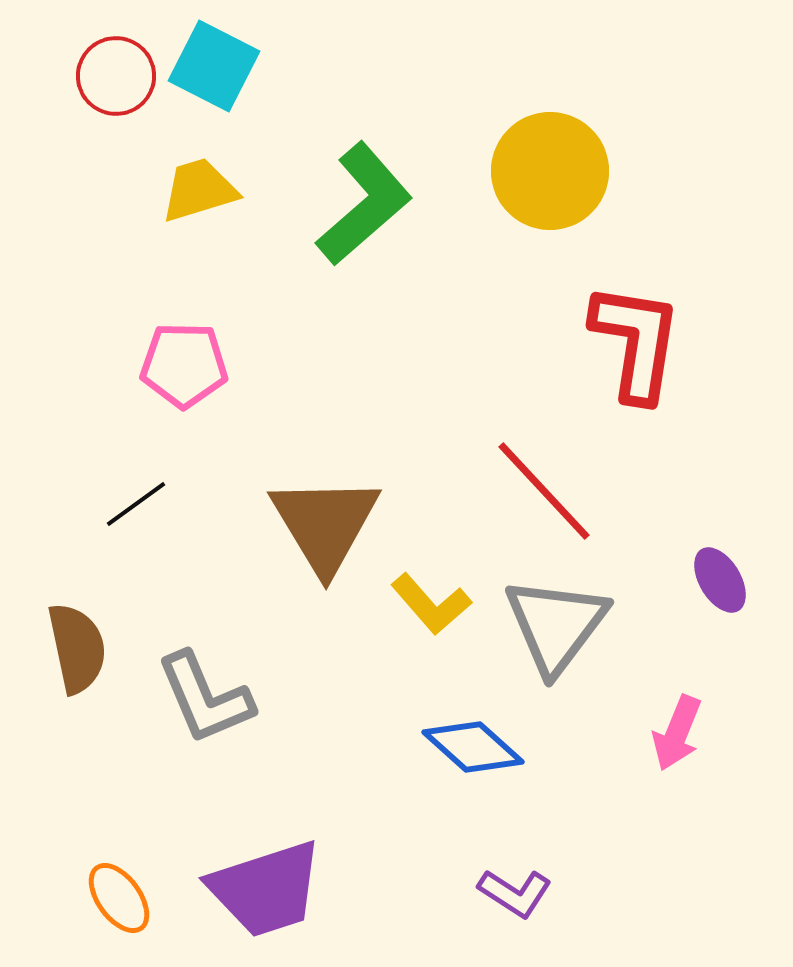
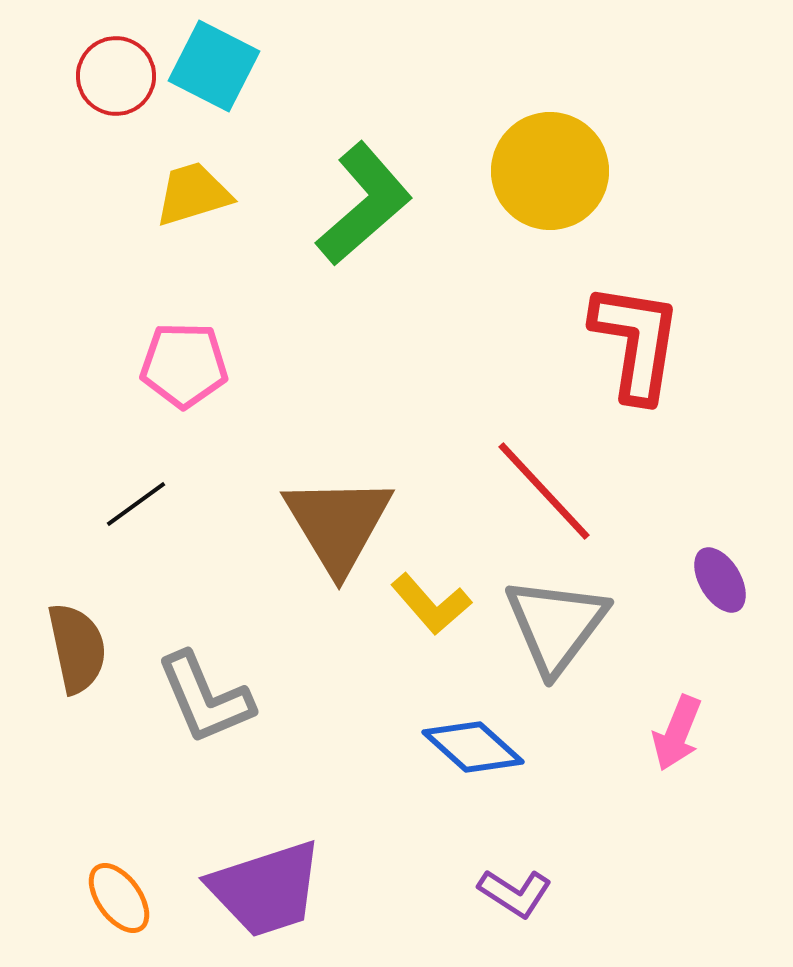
yellow trapezoid: moved 6 px left, 4 px down
brown triangle: moved 13 px right
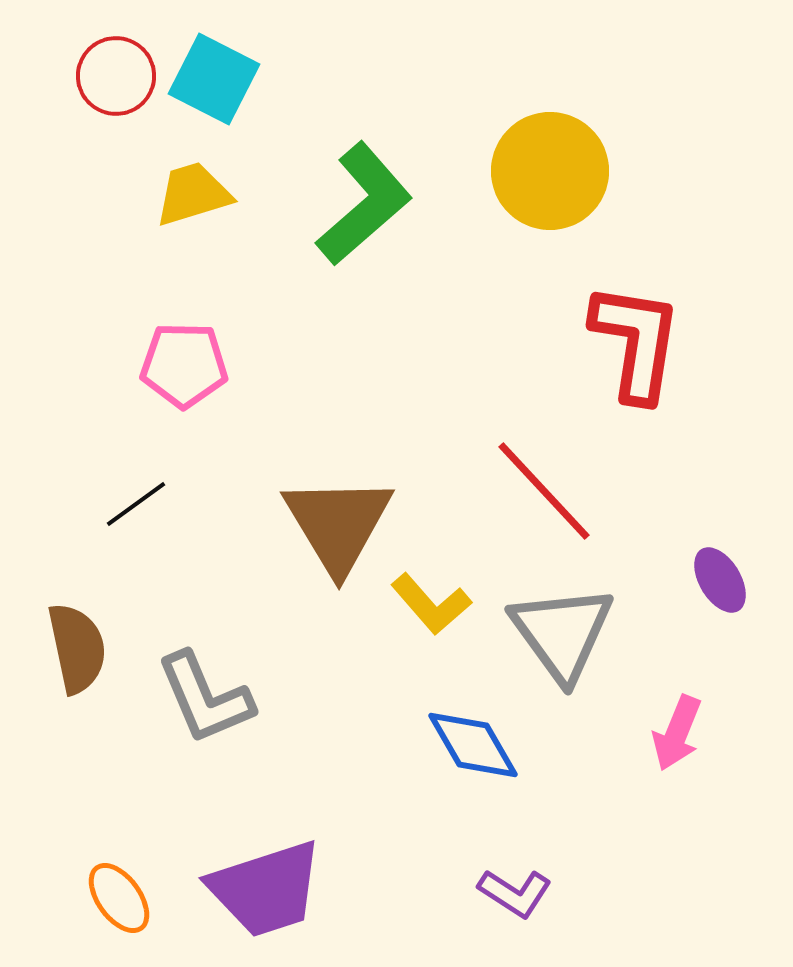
cyan square: moved 13 px down
gray triangle: moved 6 px right, 8 px down; rotated 13 degrees counterclockwise
blue diamond: moved 2 px up; rotated 18 degrees clockwise
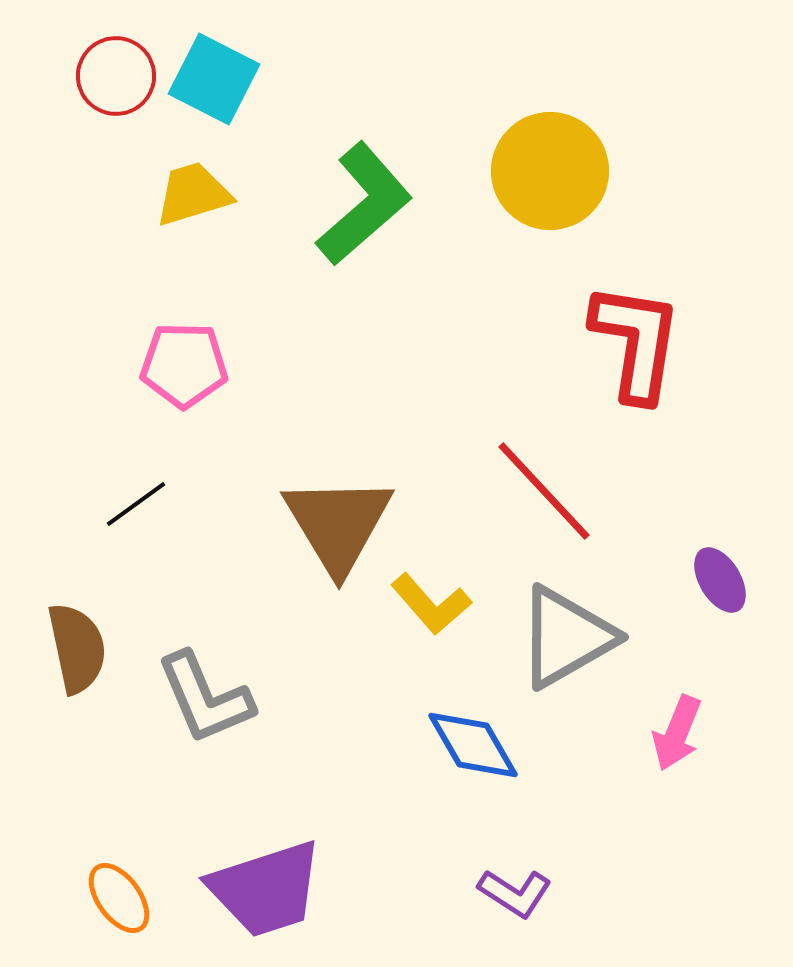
gray triangle: moved 4 px right, 4 px down; rotated 36 degrees clockwise
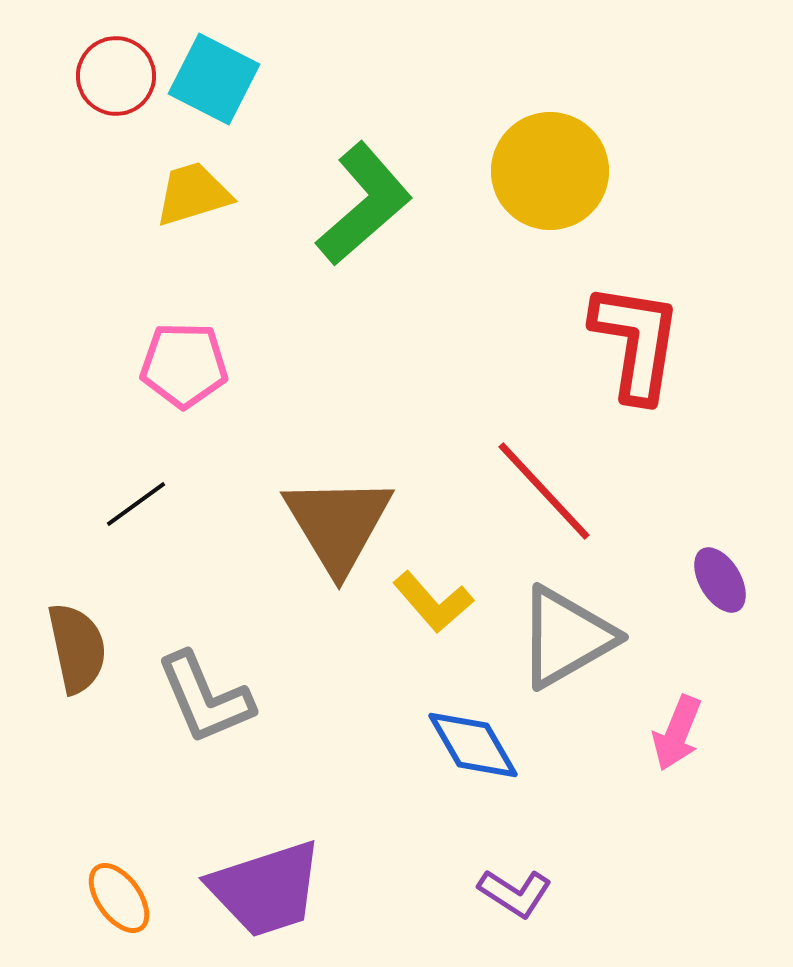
yellow L-shape: moved 2 px right, 2 px up
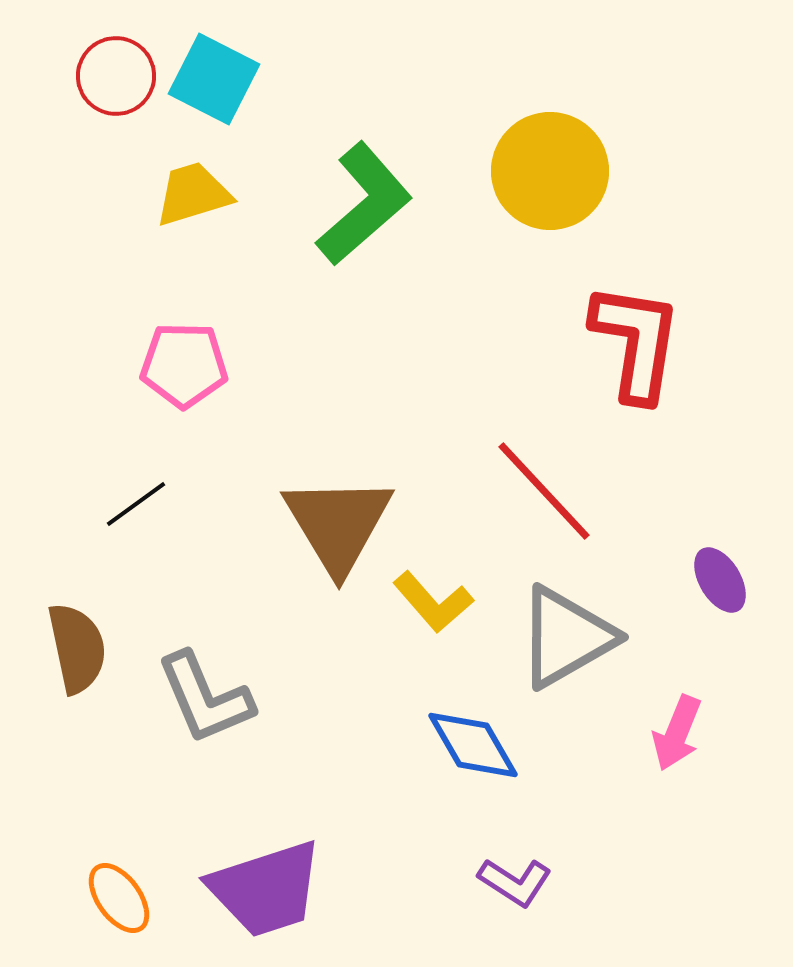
purple L-shape: moved 11 px up
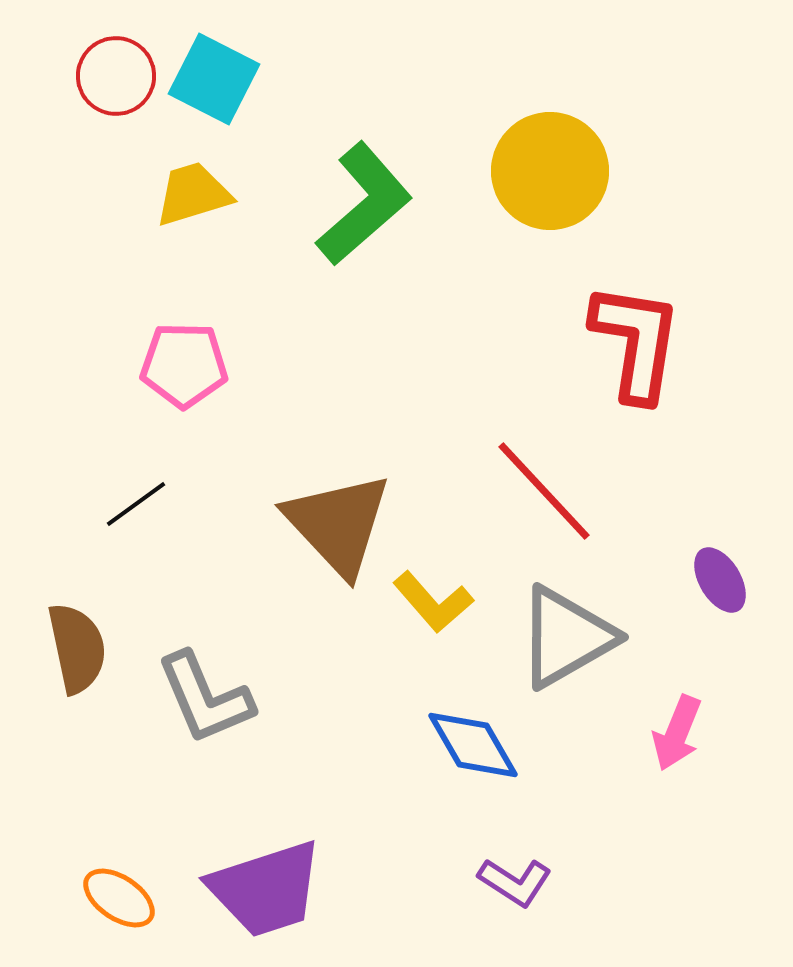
brown triangle: rotated 12 degrees counterclockwise
orange ellipse: rotated 20 degrees counterclockwise
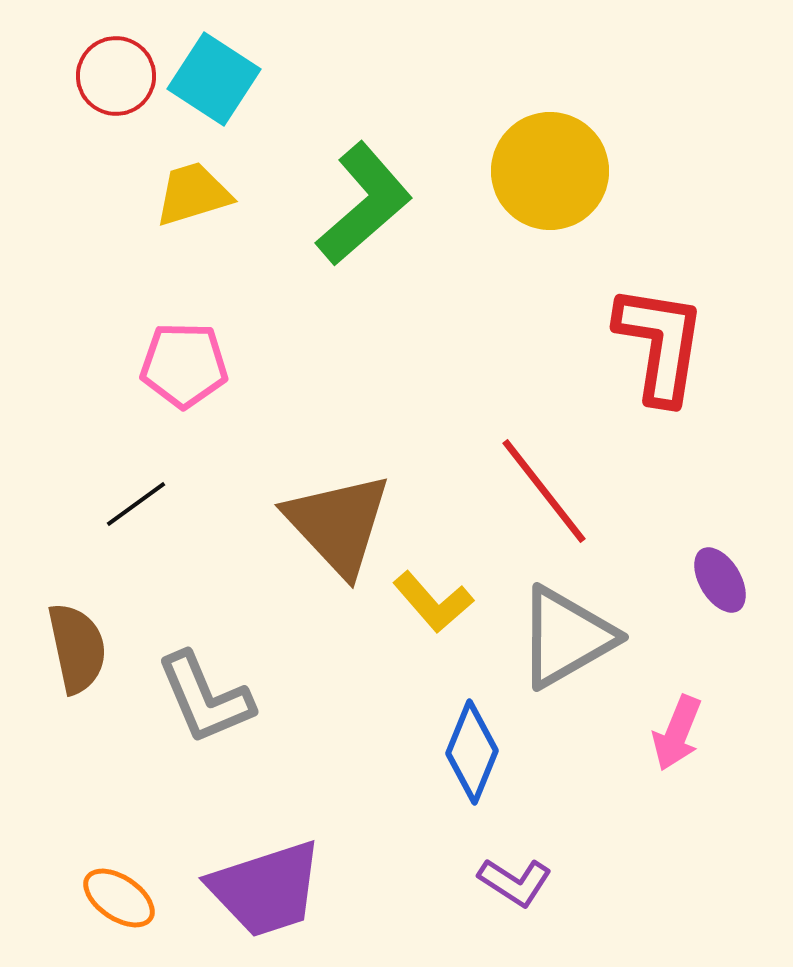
cyan square: rotated 6 degrees clockwise
red L-shape: moved 24 px right, 2 px down
red line: rotated 5 degrees clockwise
blue diamond: moved 1 px left, 7 px down; rotated 52 degrees clockwise
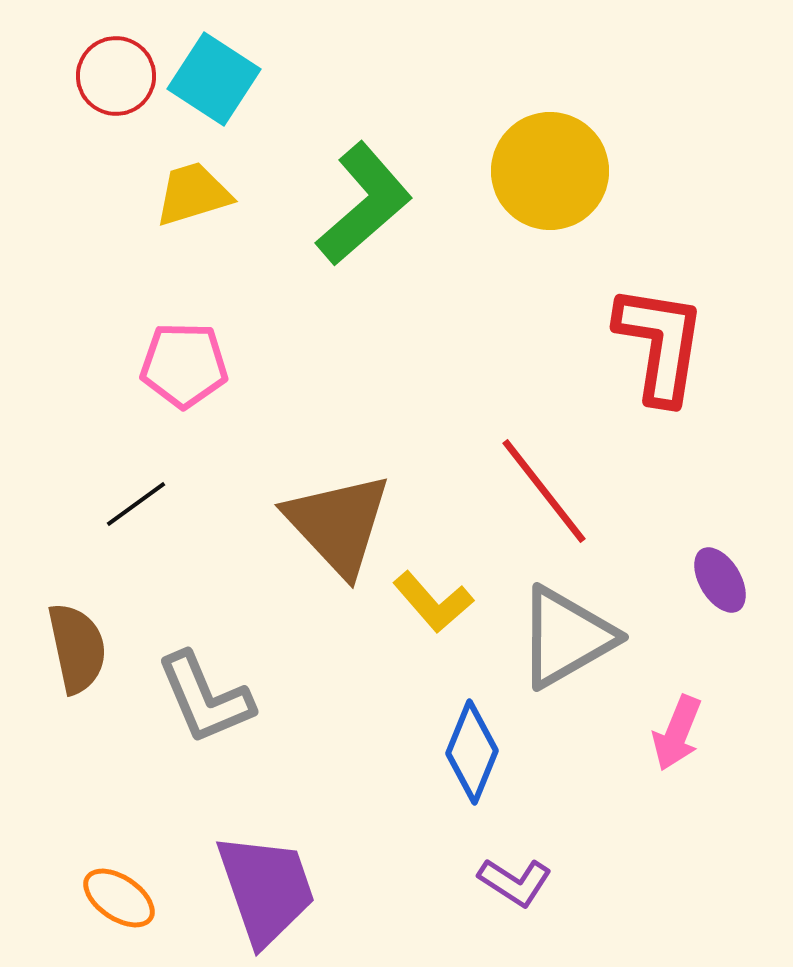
purple trapezoid: rotated 91 degrees counterclockwise
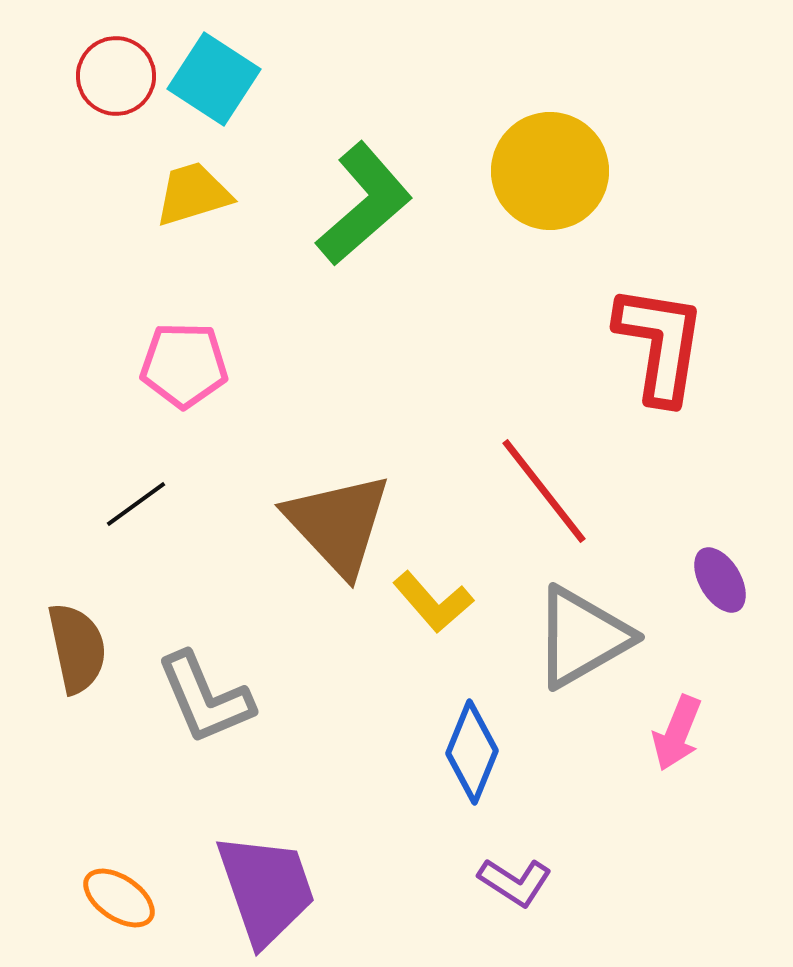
gray triangle: moved 16 px right
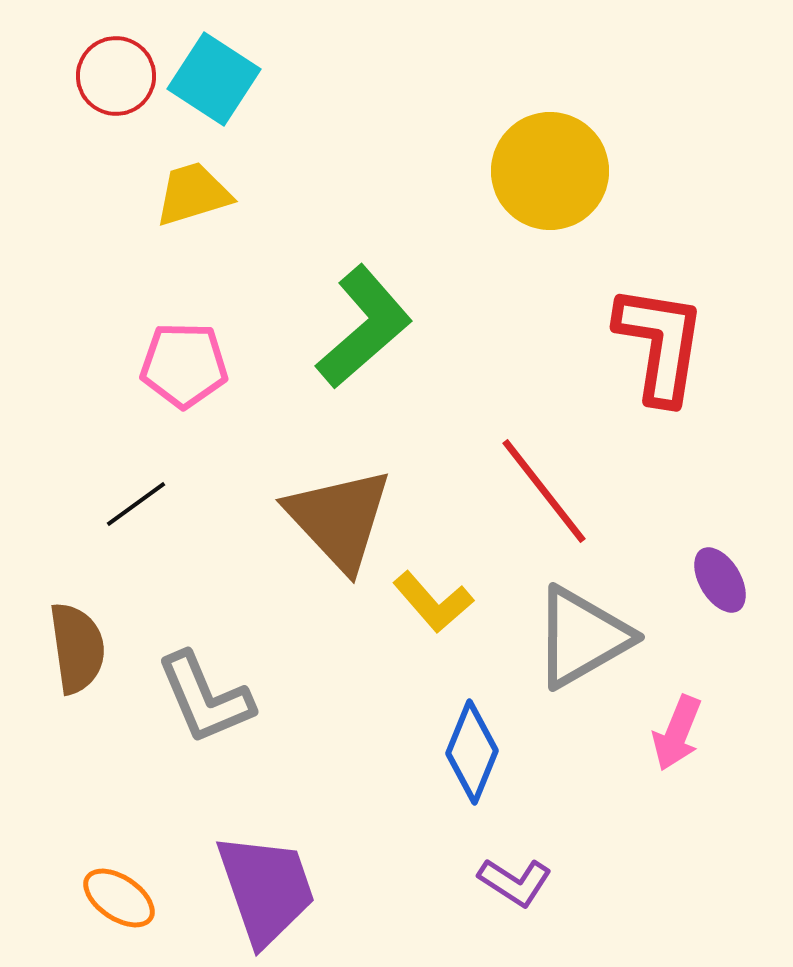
green L-shape: moved 123 px down
brown triangle: moved 1 px right, 5 px up
brown semicircle: rotated 4 degrees clockwise
